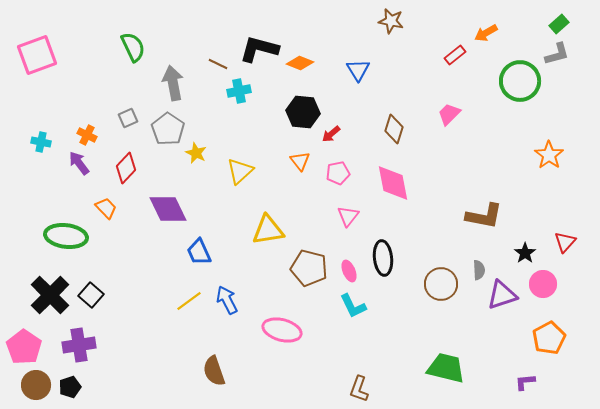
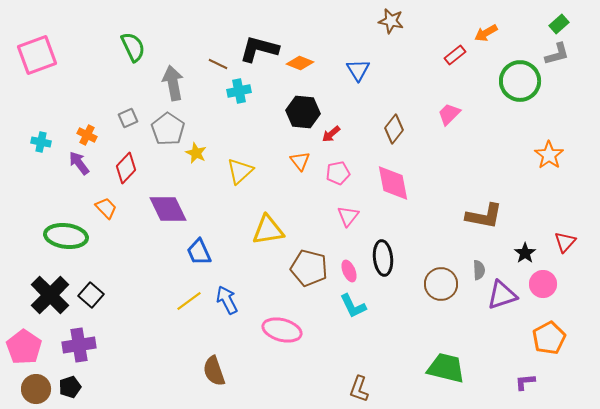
brown diamond at (394, 129): rotated 20 degrees clockwise
brown circle at (36, 385): moved 4 px down
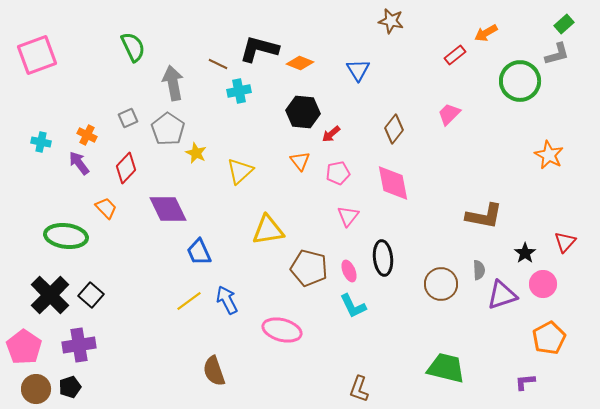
green rectangle at (559, 24): moved 5 px right
orange star at (549, 155): rotated 8 degrees counterclockwise
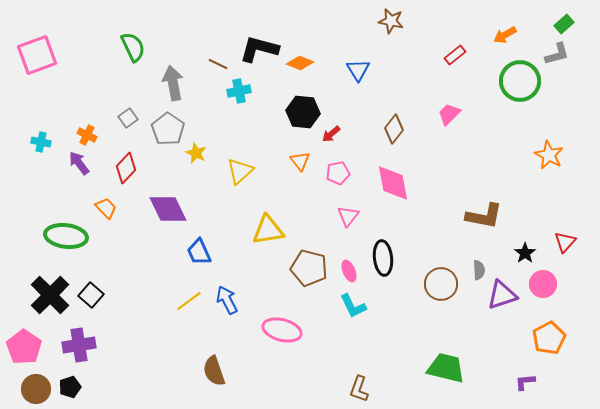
orange arrow at (486, 33): moved 19 px right, 2 px down
gray square at (128, 118): rotated 12 degrees counterclockwise
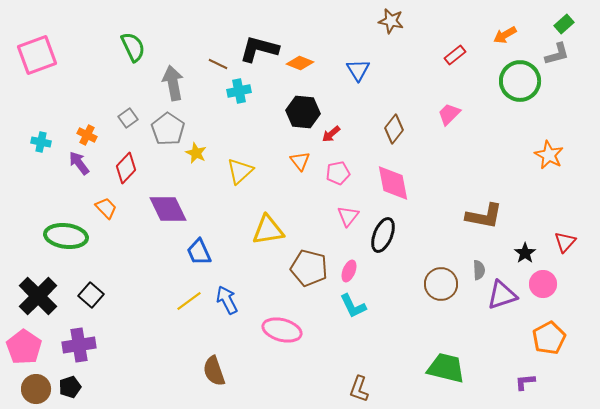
black ellipse at (383, 258): moved 23 px up; rotated 28 degrees clockwise
pink ellipse at (349, 271): rotated 45 degrees clockwise
black cross at (50, 295): moved 12 px left, 1 px down
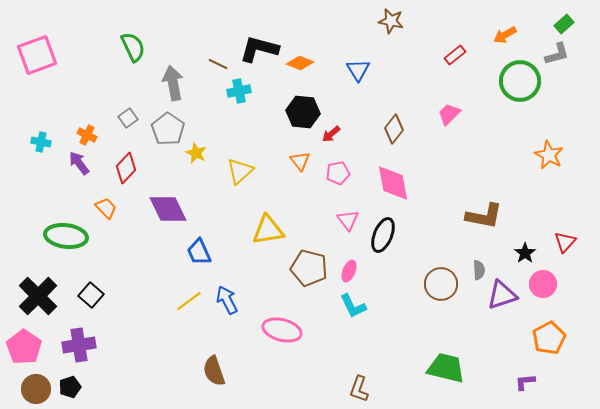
pink triangle at (348, 216): moved 4 px down; rotated 15 degrees counterclockwise
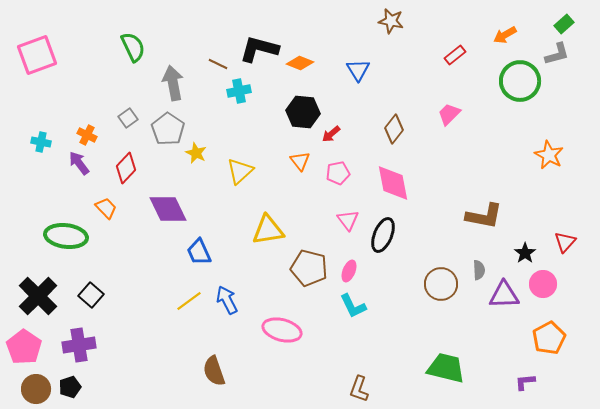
purple triangle at (502, 295): moved 2 px right; rotated 16 degrees clockwise
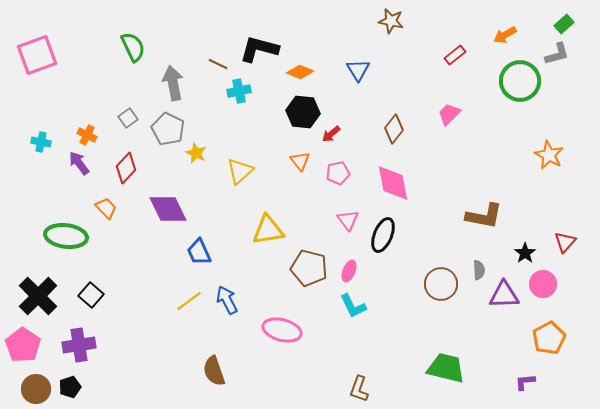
orange diamond at (300, 63): moved 9 px down
gray pentagon at (168, 129): rotated 8 degrees counterclockwise
pink pentagon at (24, 347): moved 1 px left, 2 px up
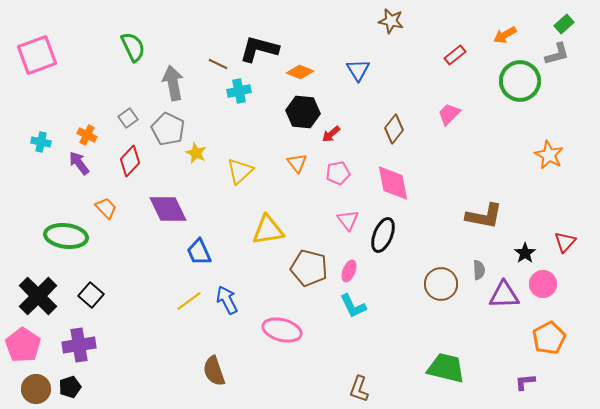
orange triangle at (300, 161): moved 3 px left, 2 px down
red diamond at (126, 168): moved 4 px right, 7 px up
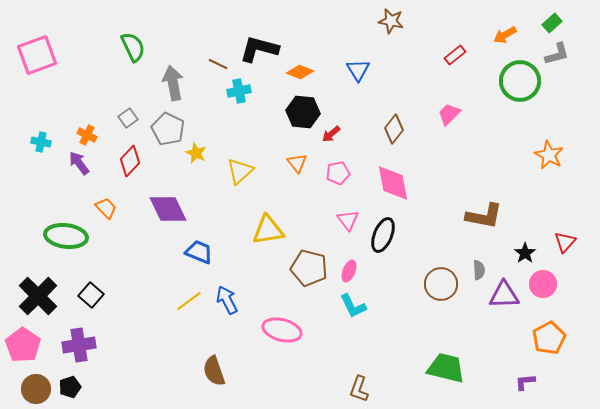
green rectangle at (564, 24): moved 12 px left, 1 px up
blue trapezoid at (199, 252): rotated 136 degrees clockwise
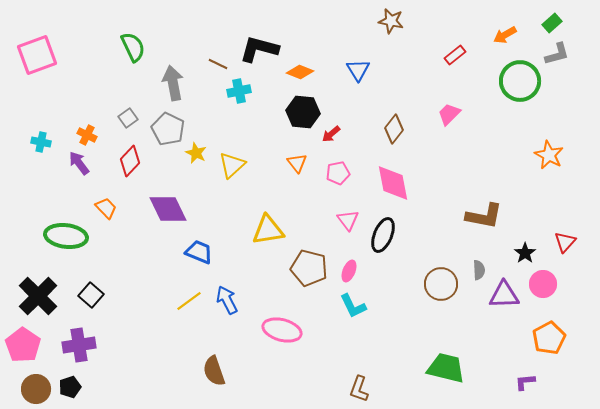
yellow triangle at (240, 171): moved 8 px left, 6 px up
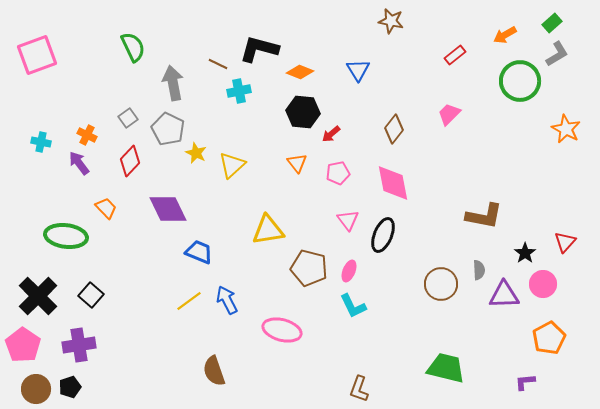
gray L-shape at (557, 54): rotated 16 degrees counterclockwise
orange star at (549, 155): moved 17 px right, 26 px up
